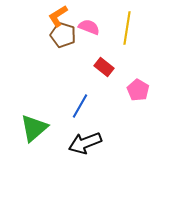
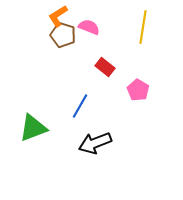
yellow line: moved 16 px right, 1 px up
red rectangle: moved 1 px right
green triangle: moved 1 px left; rotated 20 degrees clockwise
black arrow: moved 10 px right
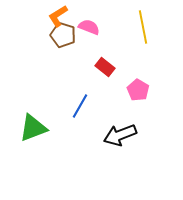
yellow line: rotated 20 degrees counterclockwise
black arrow: moved 25 px right, 8 px up
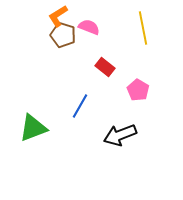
yellow line: moved 1 px down
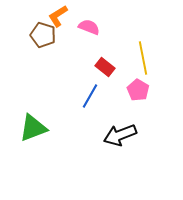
yellow line: moved 30 px down
brown pentagon: moved 20 px left
blue line: moved 10 px right, 10 px up
